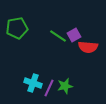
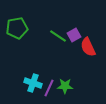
red semicircle: rotated 60 degrees clockwise
green star: rotated 14 degrees clockwise
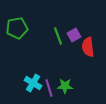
green line: rotated 36 degrees clockwise
red semicircle: rotated 18 degrees clockwise
cyan cross: rotated 12 degrees clockwise
purple line: rotated 42 degrees counterclockwise
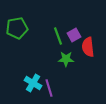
green star: moved 1 px right, 27 px up
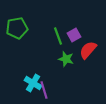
red semicircle: moved 3 px down; rotated 48 degrees clockwise
green star: rotated 14 degrees clockwise
purple line: moved 5 px left, 2 px down
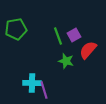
green pentagon: moved 1 px left, 1 px down
green star: moved 2 px down
cyan cross: moved 1 px left; rotated 30 degrees counterclockwise
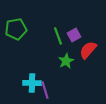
green star: rotated 28 degrees clockwise
purple line: moved 1 px right
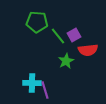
green pentagon: moved 21 px right, 7 px up; rotated 15 degrees clockwise
green line: rotated 18 degrees counterclockwise
red semicircle: rotated 138 degrees counterclockwise
